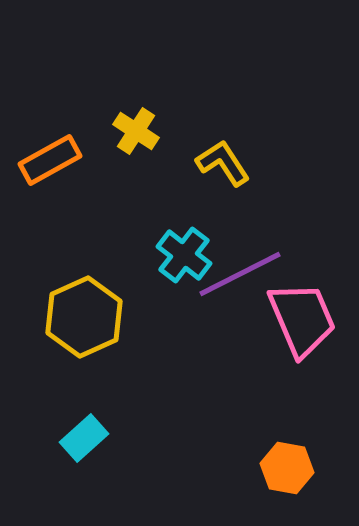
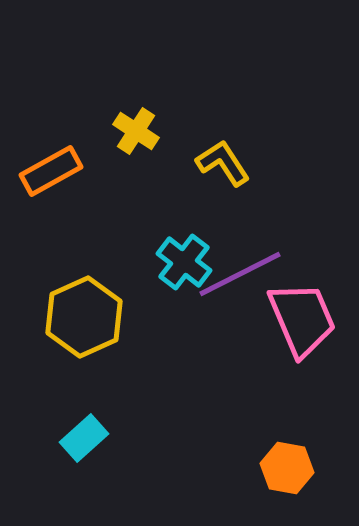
orange rectangle: moved 1 px right, 11 px down
cyan cross: moved 7 px down
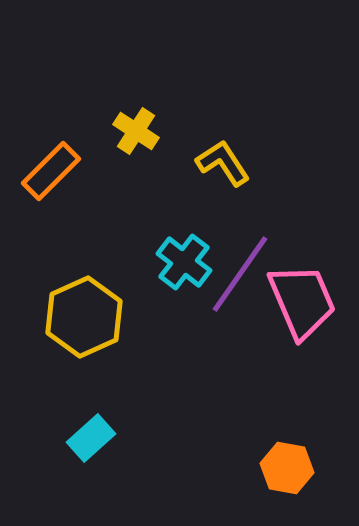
orange rectangle: rotated 16 degrees counterclockwise
purple line: rotated 28 degrees counterclockwise
pink trapezoid: moved 18 px up
cyan rectangle: moved 7 px right
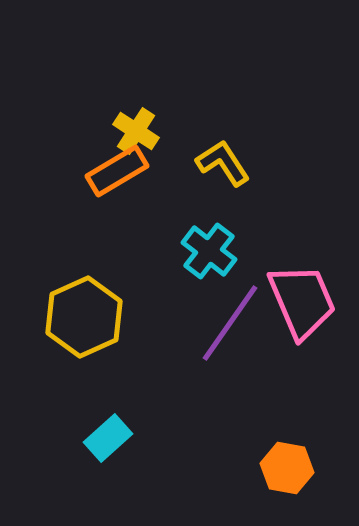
orange rectangle: moved 66 px right; rotated 14 degrees clockwise
cyan cross: moved 25 px right, 11 px up
purple line: moved 10 px left, 49 px down
cyan rectangle: moved 17 px right
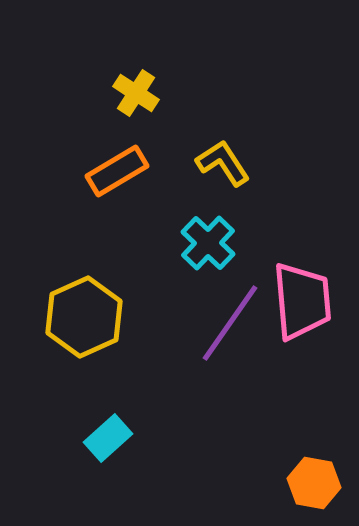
yellow cross: moved 38 px up
cyan cross: moved 1 px left, 8 px up; rotated 6 degrees clockwise
pink trapezoid: rotated 18 degrees clockwise
orange hexagon: moved 27 px right, 15 px down
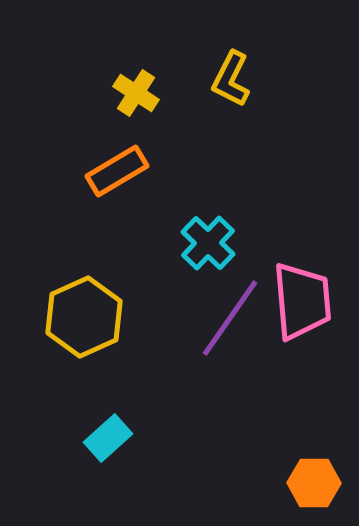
yellow L-shape: moved 8 px right, 84 px up; rotated 120 degrees counterclockwise
purple line: moved 5 px up
orange hexagon: rotated 9 degrees counterclockwise
